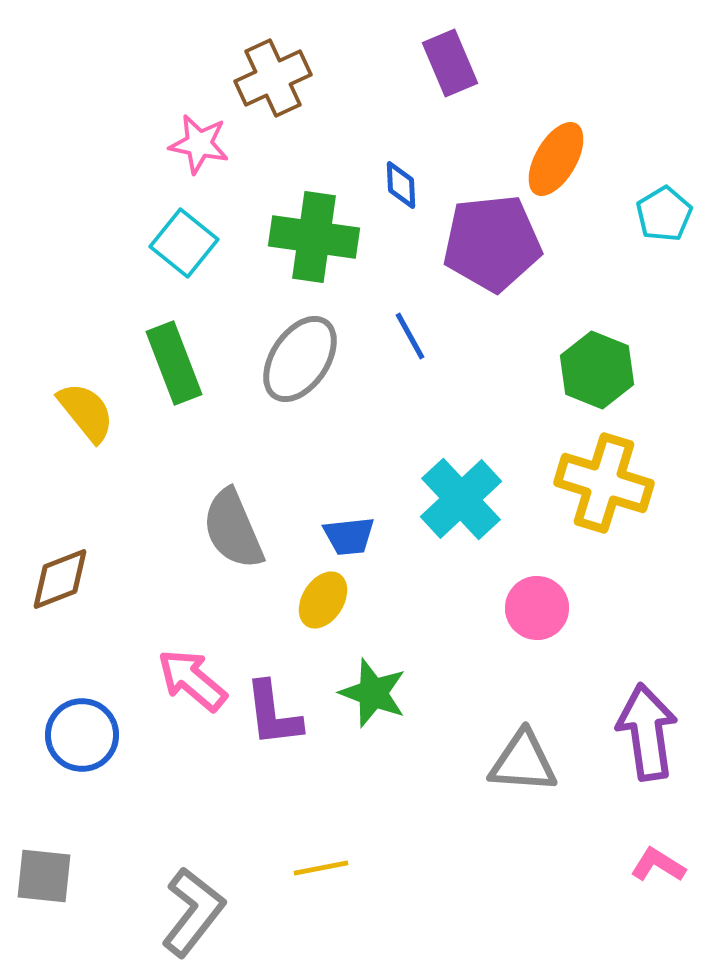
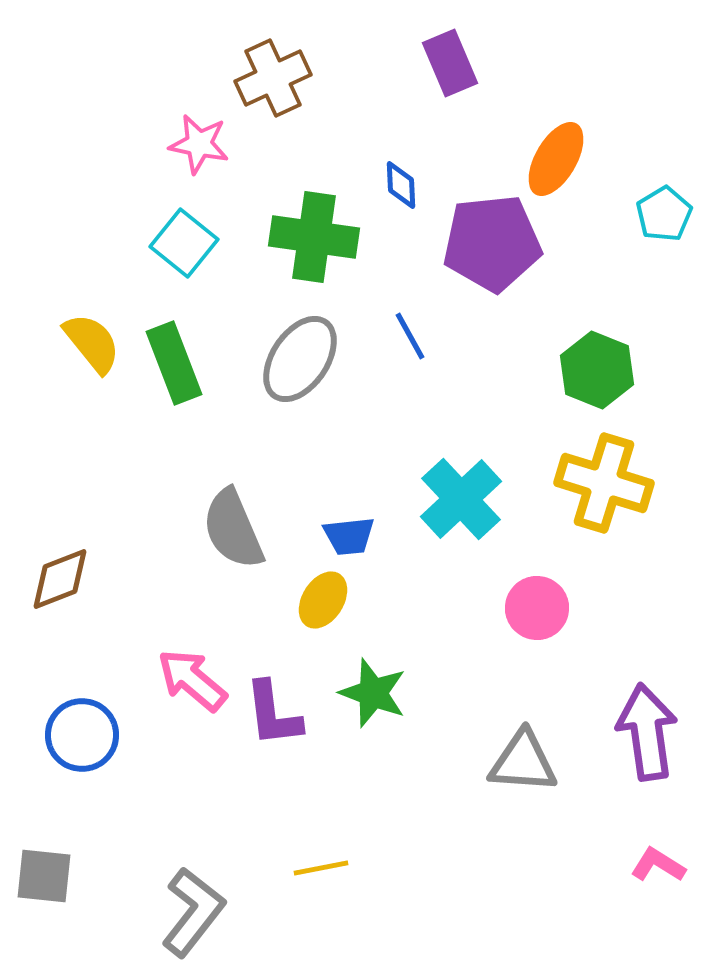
yellow semicircle: moved 6 px right, 69 px up
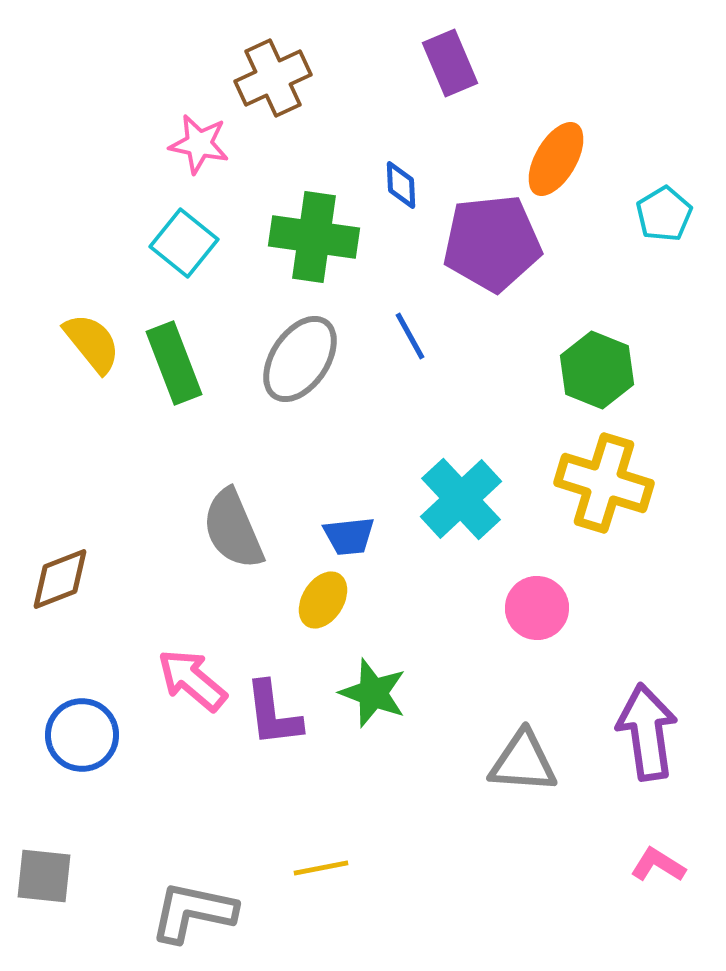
gray L-shape: rotated 116 degrees counterclockwise
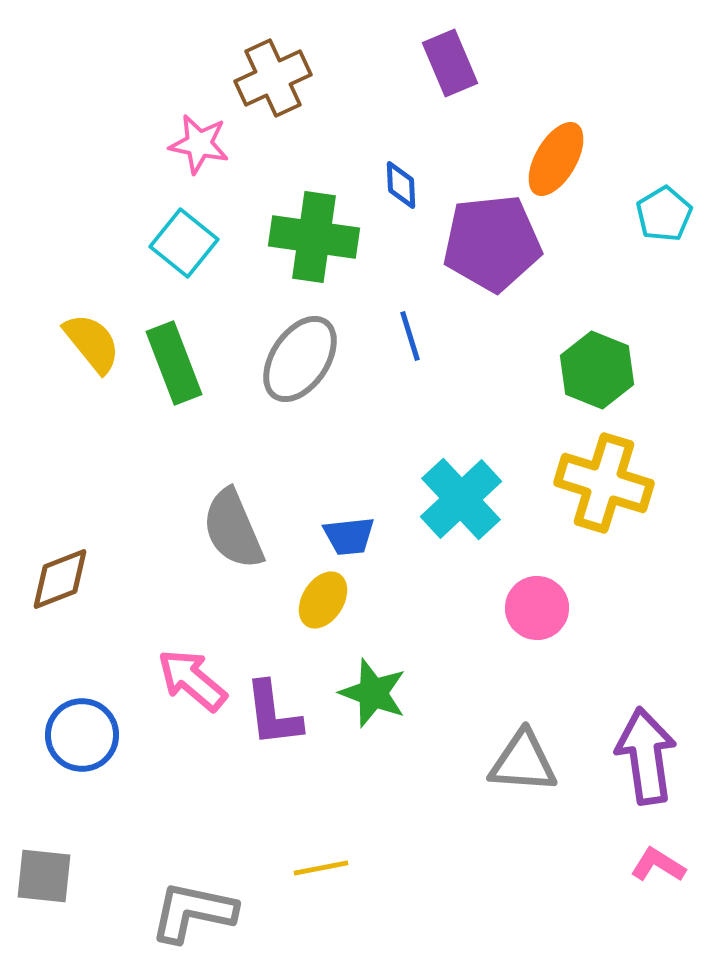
blue line: rotated 12 degrees clockwise
purple arrow: moved 1 px left, 24 px down
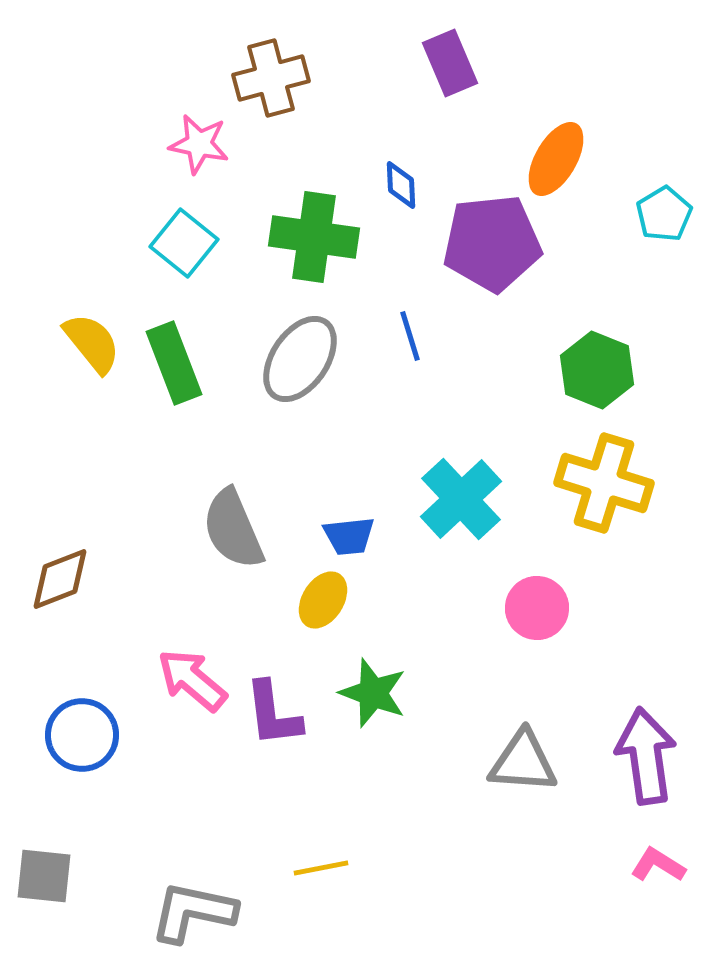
brown cross: moved 2 px left; rotated 10 degrees clockwise
